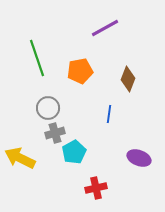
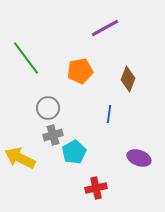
green line: moved 11 px left; rotated 18 degrees counterclockwise
gray cross: moved 2 px left, 2 px down
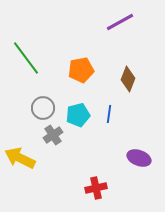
purple line: moved 15 px right, 6 px up
orange pentagon: moved 1 px right, 1 px up
gray circle: moved 5 px left
gray cross: rotated 18 degrees counterclockwise
cyan pentagon: moved 4 px right, 37 px up; rotated 15 degrees clockwise
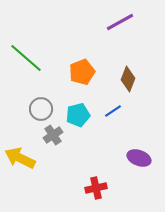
green line: rotated 12 degrees counterclockwise
orange pentagon: moved 1 px right, 2 px down; rotated 10 degrees counterclockwise
gray circle: moved 2 px left, 1 px down
blue line: moved 4 px right, 3 px up; rotated 48 degrees clockwise
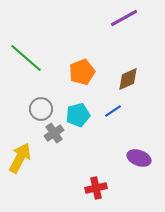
purple line: moved 4 px right, 4 px up
brown diamond: rotated 45 degrees clockwise
gray cross: moved 1 px right, 2 px up
yellow arrow: rotated 92 degrees clockwise
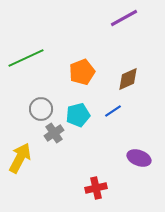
green line: rotated 66 degrees counterclockwise
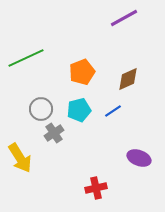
cyan pentagon: moved 1 px right, 5 px up
yellow arrow: rotated 120 degrees clockwise
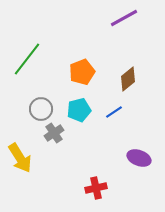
green line: moved 1 px right, 1 px down; rotated 27 degrees counterclockwise
brown diamond: rotated 15 degrees counterclockwise
blue line: moved 1 px right, 1 px down
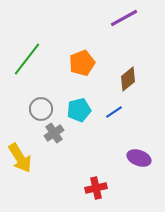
orange pentagon: moved 9 px up
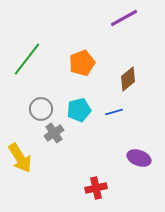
blue line: rotated 18 degrees clockwise
